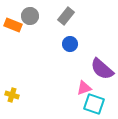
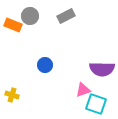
gray rectangle: rotated 24 degrees clockwise
blue circle: moved 25 px left, 21 px down
purple semicircle: rotated 40 degrees counterclockwise
pink triangle: moved 1 px left, 2 px down
cyan square: moved 2 px right
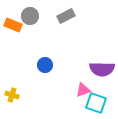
cyan square: moved 1 px up
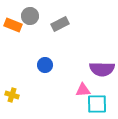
gray rectangle: moved 6 px left, 8 px down
pink triangle: rotated 14 degrees clockwise
cyan square: moved 1 px right, 1 px down; rotated 20 degrees counterclockwise
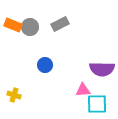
gray circle: moved 11 px down
yellow cross: moved 2 px right
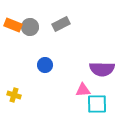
gray rectangle: moved 1 px right
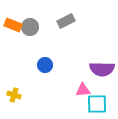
gray rectangle: moved 5 px right, 3 px up
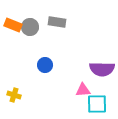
gray rectangle: moved 9 px left, 1 px down; rotated 36 degrees clockwise
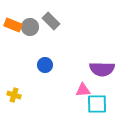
gray rectangle: moved 6 px left, 1 px up; rotated 36 degrees clockwise
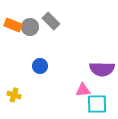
blue circle: moved 5 px left, 1 px down
